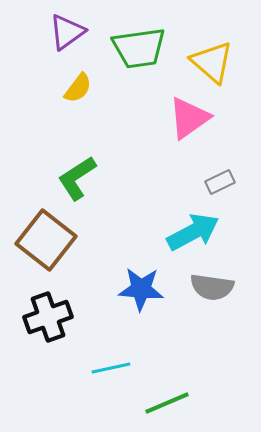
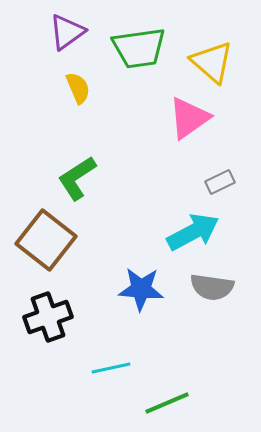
yellow semicircle: rotated 60 degrees counterclockwise
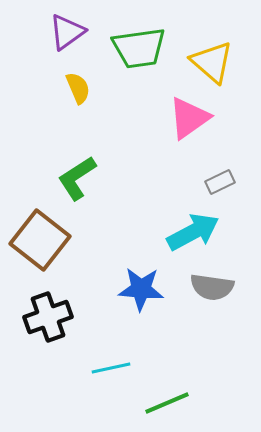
brown square: moved 6 px left
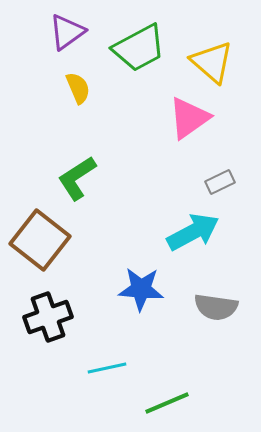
green trapezoid: rotated 20 degrees counterclockwise
gray semicircle: moved 4 px right, 20 px down
cyan line: moved 4 px left
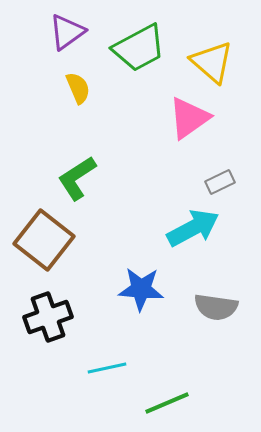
cyan arrow: moved 4 px up
brown square: moved 4 px right
